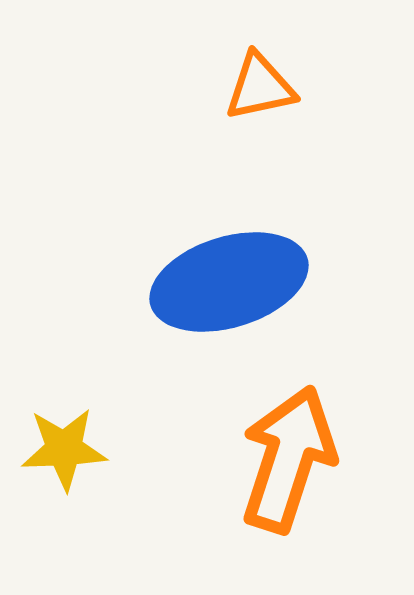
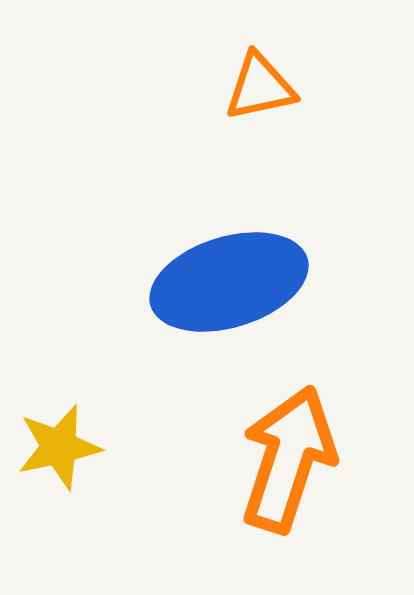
yellow star: moved 5 px left, 2 px up; rotated 10 degrees counterclockwise
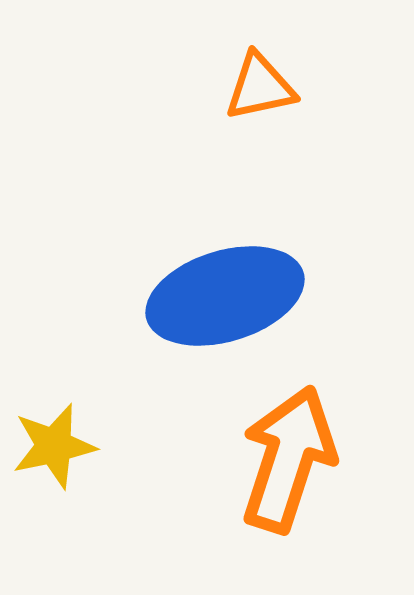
blue ellipse: moved 4 px left, 14 px down
yellow star: moved 5 px left, 1 px up
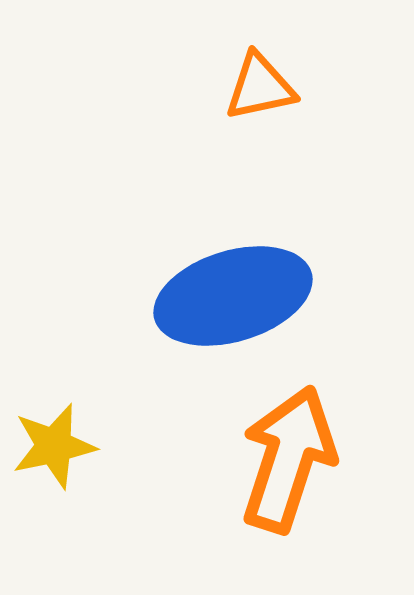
blue ellipse: moved 8 px right
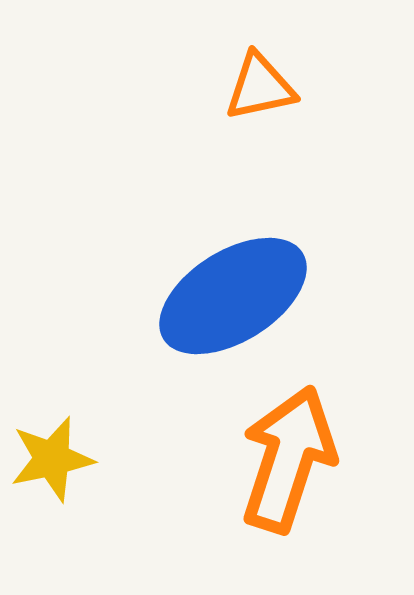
blue ellipse: rotated 15 degrees counterclockwise
yellow star: moved 2 px left, 13 px down
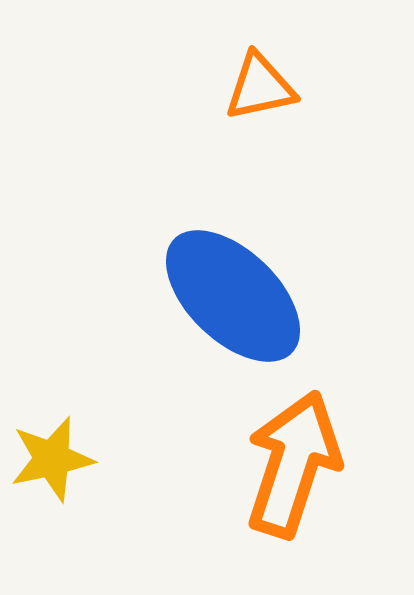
blue ellipse: rotated 76 degrees clockwise
orange arrow: moved 5 px right, 5 px down
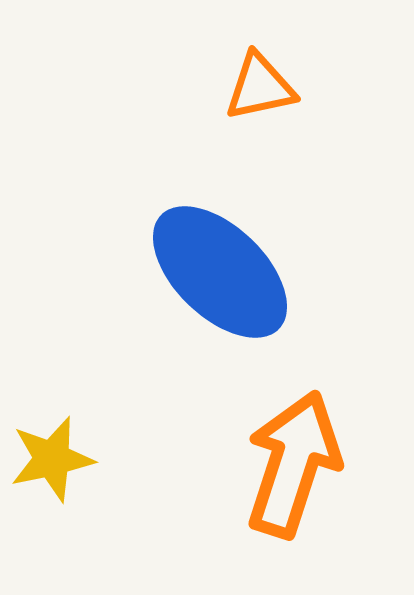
blue ellipse: moved 13 px left, 24 px up
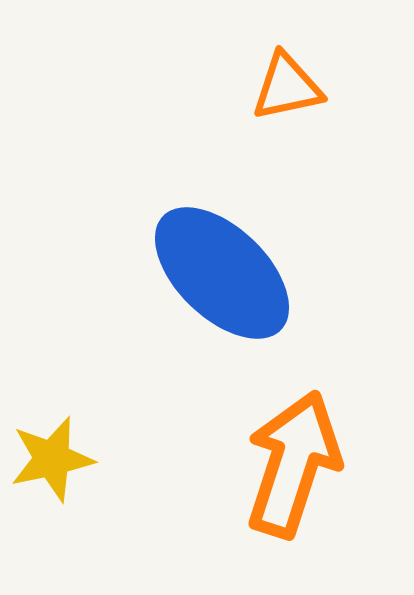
orange triangle: moved 27 px right
blue ellipse: moved 2 px right, 1 px down
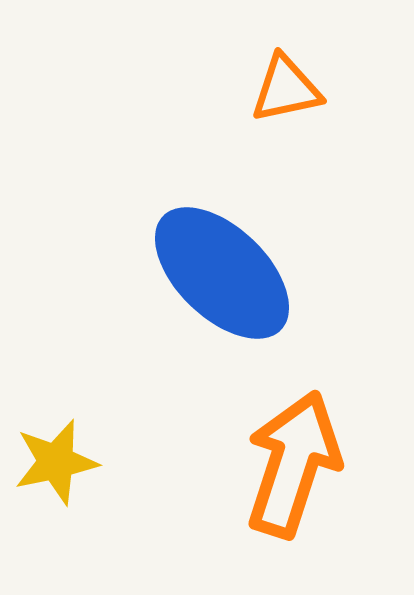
orange triangle: moved 1 px left, 2 px down
yellow star: moved 4 px right, 3 px down
